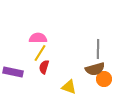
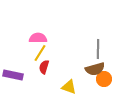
purple rectangle: moved 3 px down
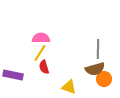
pink semicircle: moved 3 px right
red semicircle: rotated 32 degrees counterclockwise
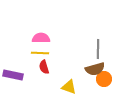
yellow line: rotated 60 degrees clockwise
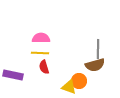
brown semicircle: moved 4 px up
orange circle: moved 25 px left, 2 px down
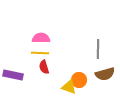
brown semicircle: moved 10 px right, 9 px down
orange circle: moved 1 px up
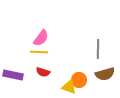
pink semicircle: rotated 126 degrees clockwise
yellow line: moved 1 px left, 1 px up
red semicircle: moved 1 px left, 5 px down; rotated 56 degrees counterclockwise
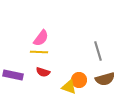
gray line: moved 2 px down; rotated 18 degrees counterclockwise
brown semicircle: moved 5 px down
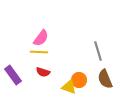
purple rectangle: rotated 42 degrees clockwise
brown semicircle: rotated 84 degrees clockwise
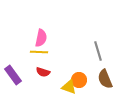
pink semicircle: rotated 24 degrees counterclockwise
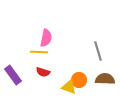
pink semicircle: moved 5 px right
brown semicircle: rotated 114 degrees clockwise
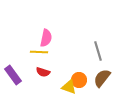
brown semicircle: moved 3 px left, 1 px up; rotated 54 degrees counterclockwise
